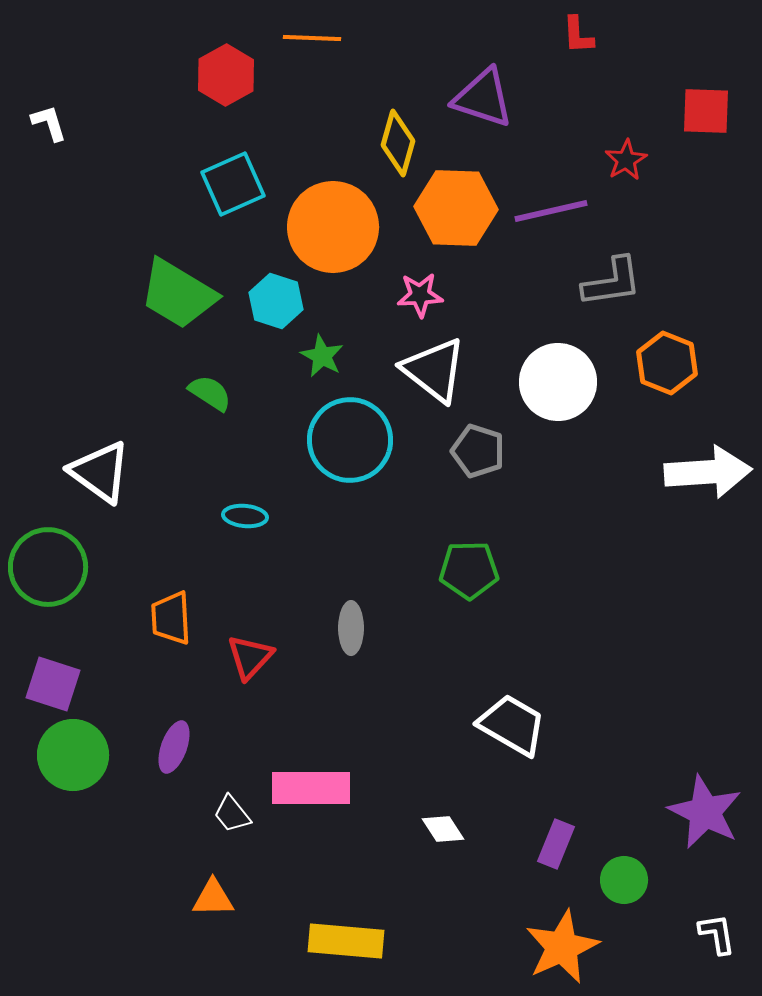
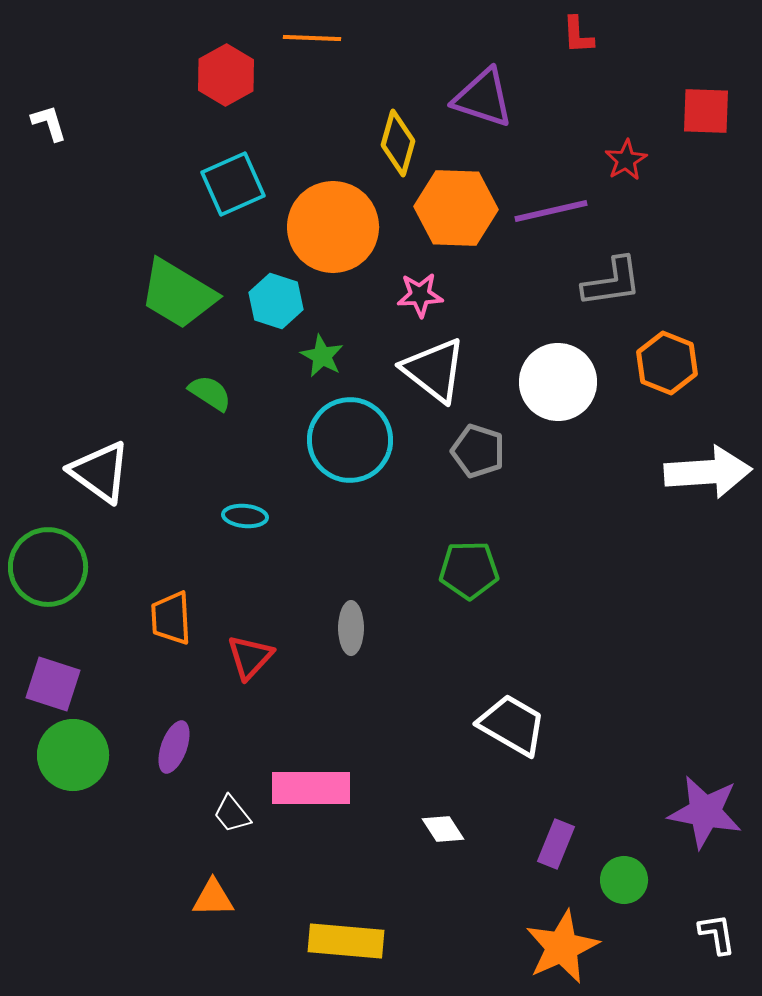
purple star at (705, 812): rotated 16 degrees counterclockwise
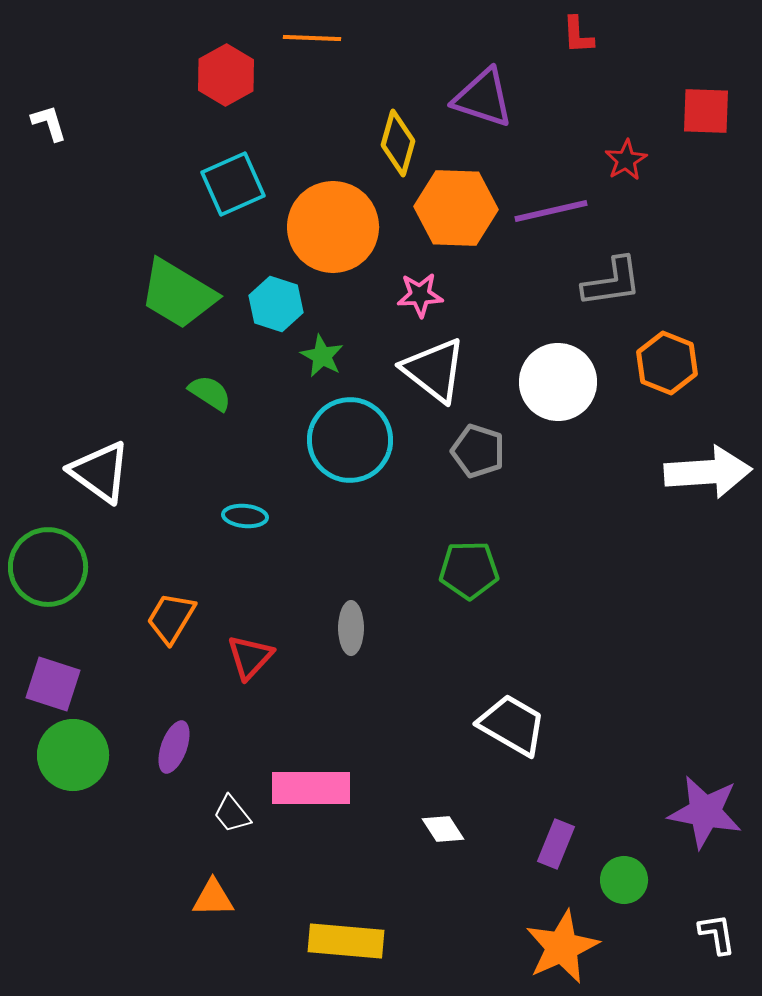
cyan hexagon at (276, 301): moved 3 px down
orange trapezoid at (171, 618): rotated 34 degrees clockwise
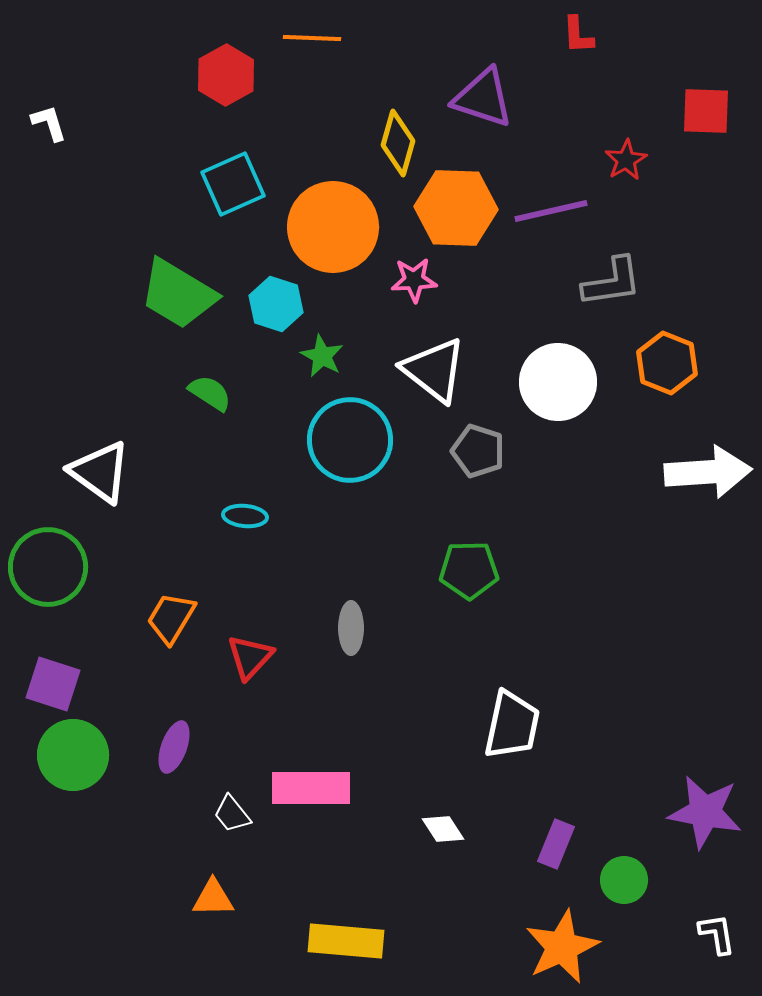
pink star at (420, 295): moved 6 px left, 15 px up
white trapezoid at (512, 725): rotated 72 degrees clockwise
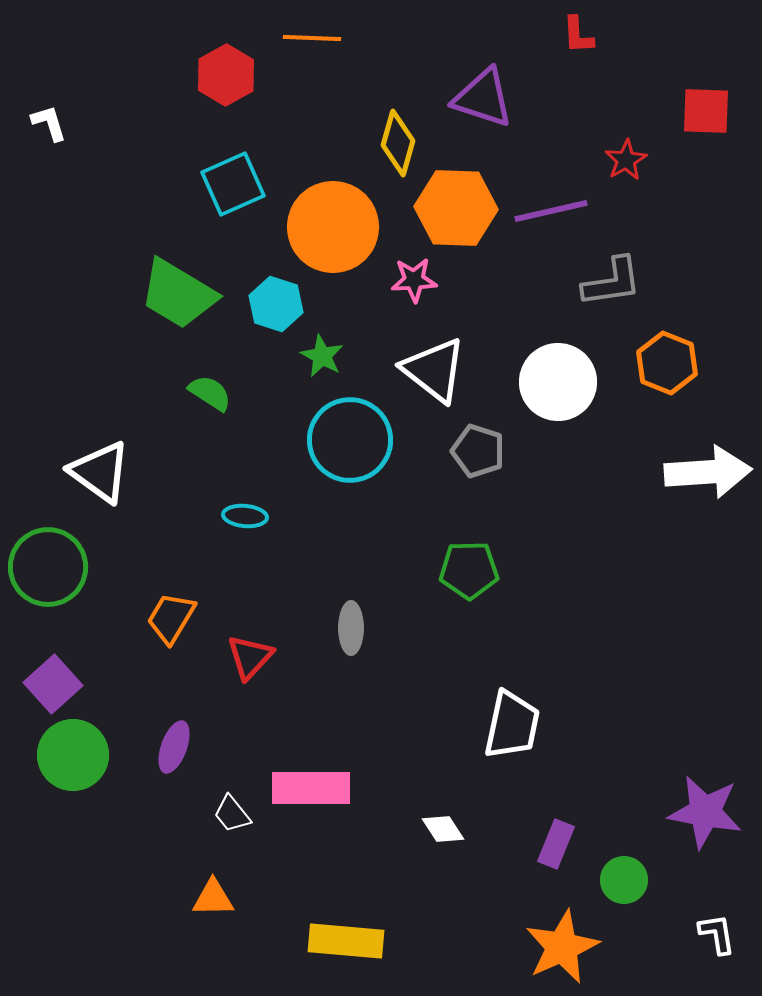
purple square at (53, 684): rotated 30 degrees clockwise
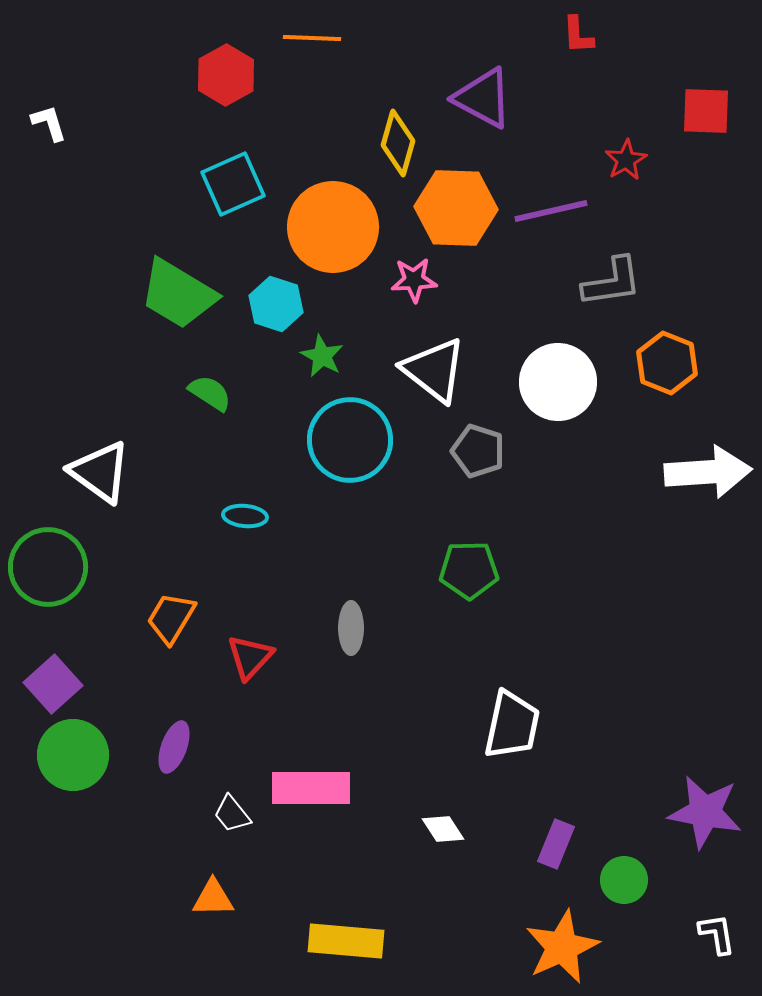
purple triangle at (483, 98): rotated 10 degrees clockwise
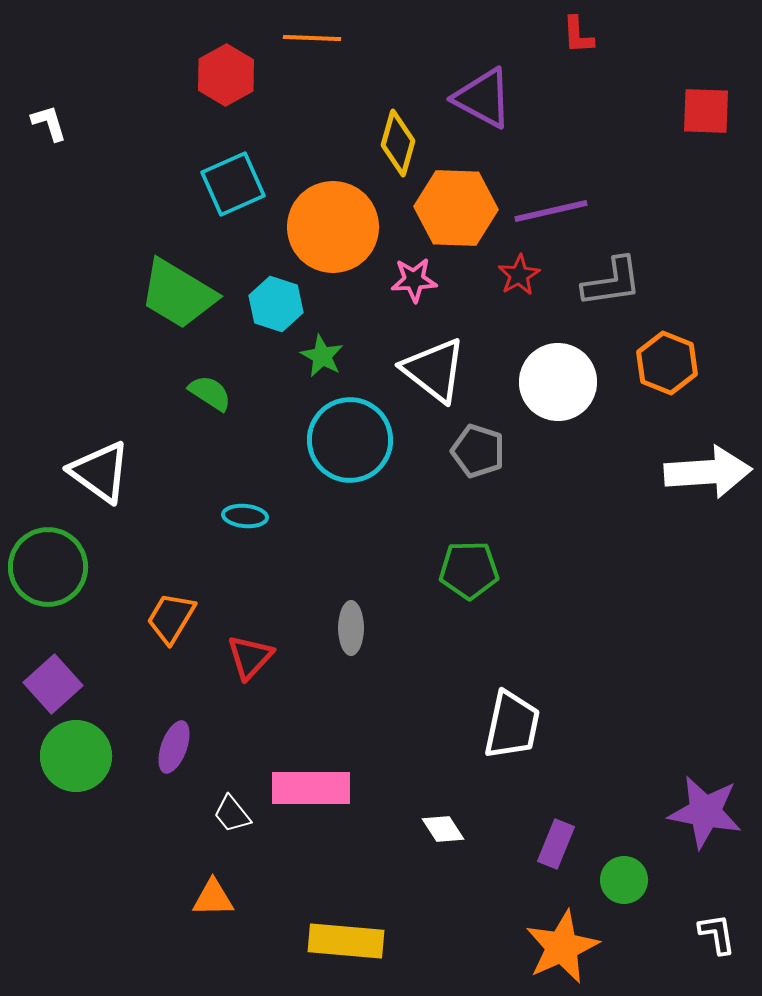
red star at (626, 160): moved 107 px left, 115 px down
green circle at (73, 755): moved 3 px right, 1 px down
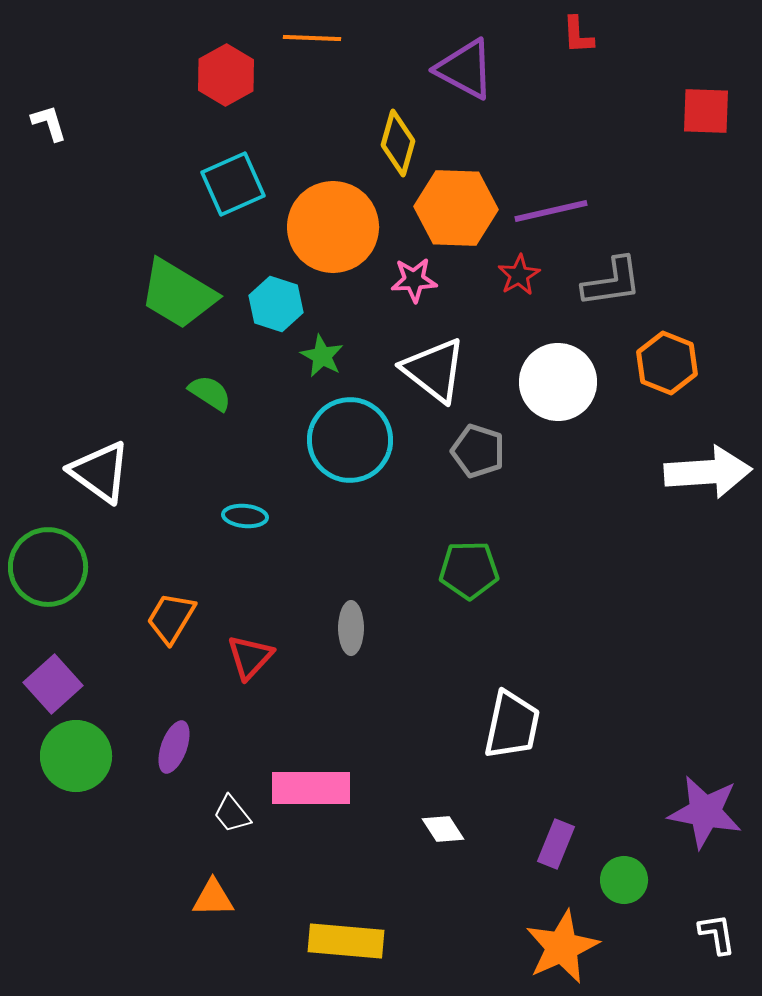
purple triangle at (483, 98): moved 18 px left, 29 px up
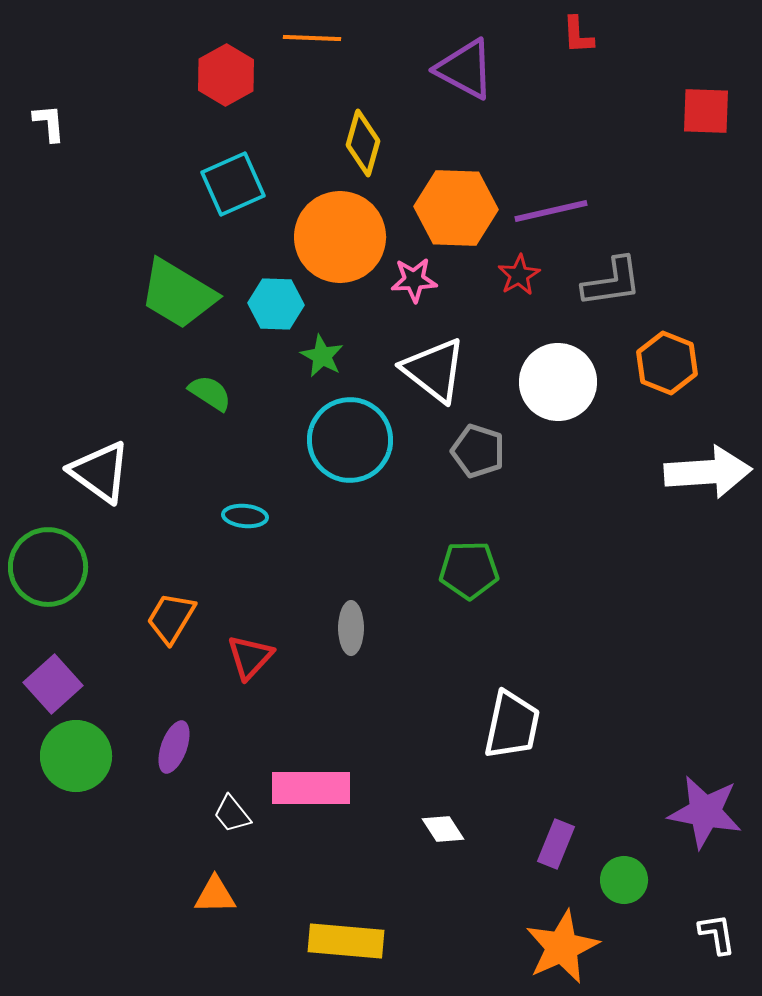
white L-shape at (49, 123): rotated 12 degrees clockwise
yellow diamond at (398, 143): moved 35 px left
orange circle at (333, 227): moved 7 px right, 10 px down
cyan hexagon at (276, 304): rotated 16 degrees counterclockwise
orange triangle at (213, 898): moved 2 px right, 3 px up
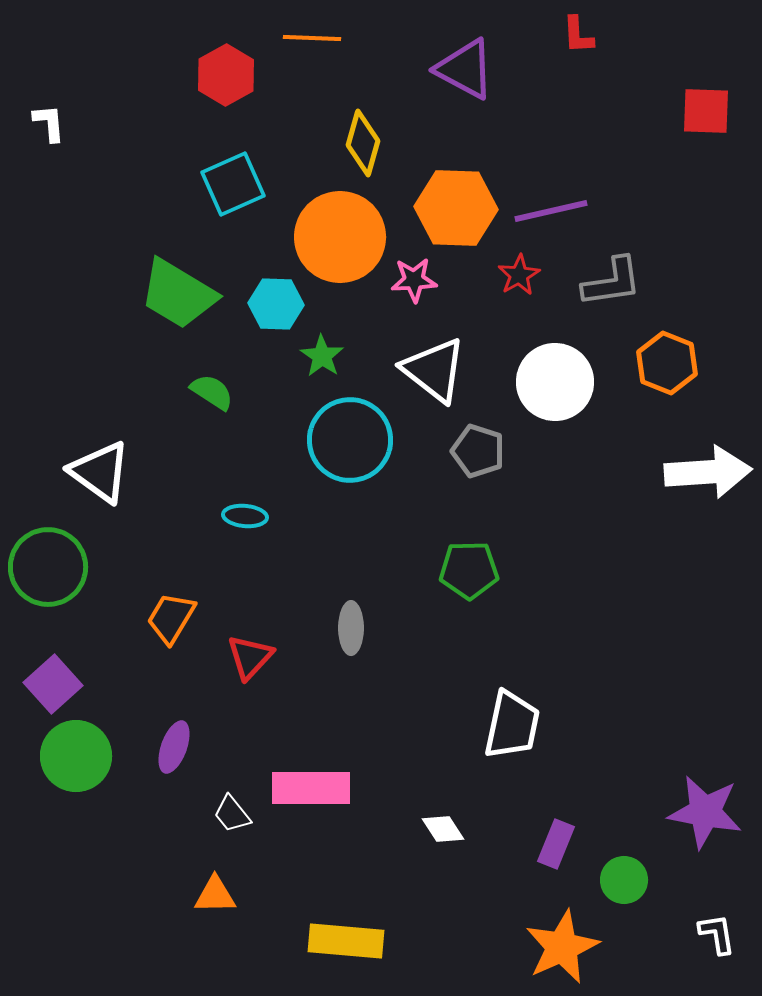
green star at (322, 356): rotated 6 degrees clockwise
white circle at (558, 382): moved 3 px left
green semicircle at (210, 393): moved 2 px right, 1 px up
